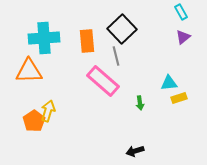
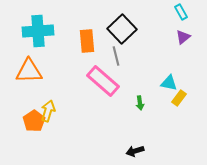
cyan cross: moved 6 px left, 7 px up
cyan triangle: rotated 18 degrees clockwise
yellow rectangle: rotated 35 degrees counterclockwise
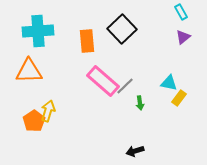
gray line: moved 9 px right, 30 px down; rotated 60 degrees clockwise
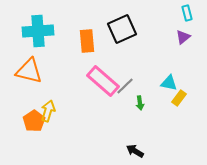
cyan rectangle: moved 6 px right, 1 px down; rotated 14 degrees clockwise
black square: rotated 20 degrees clockwise
orange triangle: rotated 16 degrees clockwise
black arrow: rotated 48 degrees clockwise
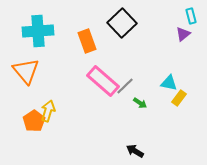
cyan rectangle: moved 4 px right, 3 px down
black square: moved 6 px up; rotated 20 degrees counterclockwise
purple triangle: moved 3 px up
orange rectangle: rotated 15 degrees counterclockwise
orange triangle: moved 3 px left; rotated 36 degrees clockwise
green arrow: rotated 48 degrees counterclockwise
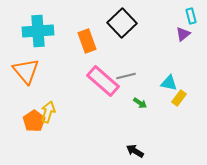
gray line: moved 1 px right, 10 px up; rotated 30 degrees clockwise
yellow arrow: moved 1 px down
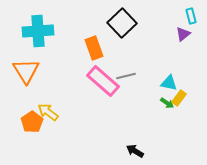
orange rectangle: moved 7 px right, 7 px down
orange triangle: rotated 8 degrees clockwise
green arrow: moved 27 px right
yellow arrow: rotated 70 degrees counterclockwise
orange pentagon: moved 2 px left, 1 px down
